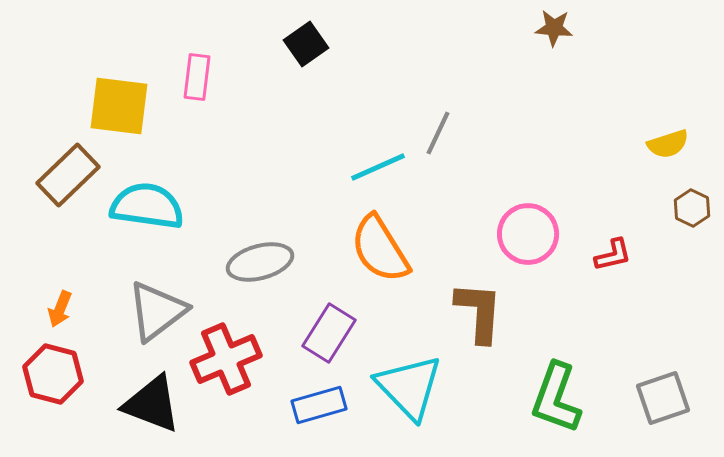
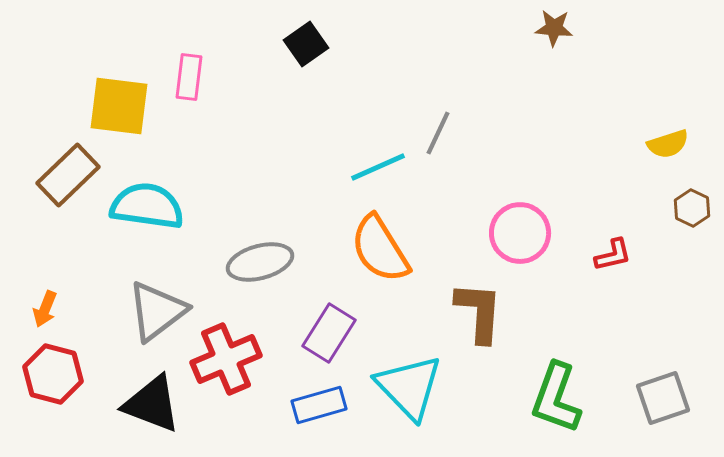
pink rectangle: moved 8 px left
pink circle: moved 8 px left, 1 px up
orange arrow: moved 15 px left
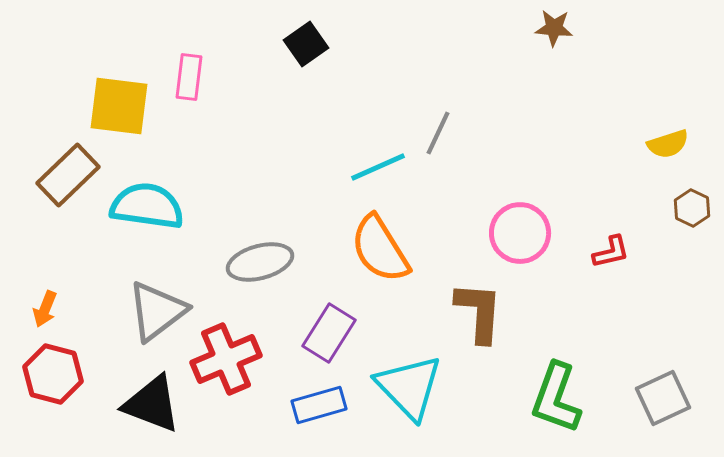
red L-shape: moved 2 px left, 3 px up
gray square: rotated 6 degrees counterclockwise
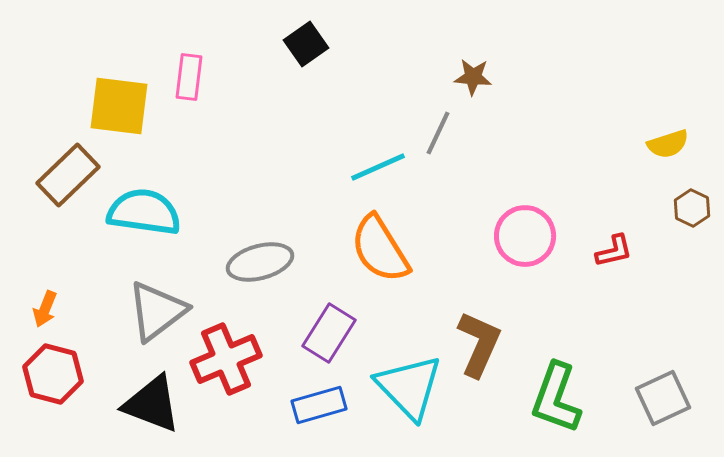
brown star: moved 81 px left, 49 px down
cyan semicircle: moved 3 px left, 6 px down
pink circle: moved 5 px right, 3 px down
red L-shape: moved 3 px right, 1 px up
brown L-shape: moved 32 px down; rotated 20 degrees clockwise
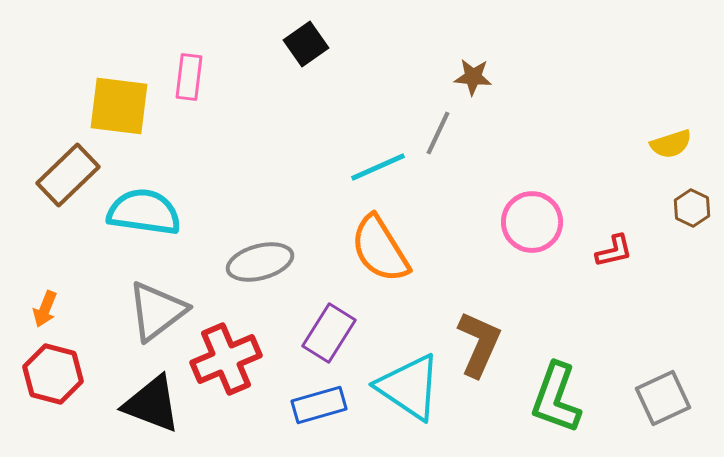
yellow semicircle: moved 3 px right
pink circle: moved 7 px right, 14 px up
cyan triangle: rotated 12 degrees counterclockwise
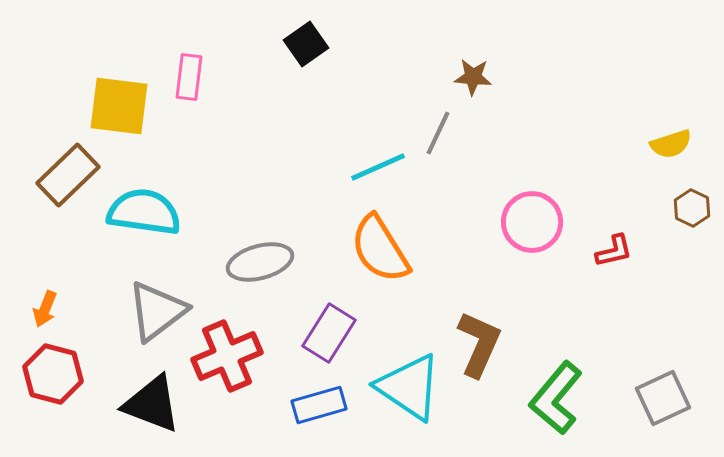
red cross: moved 1 px right, 3 px up
green L-shape: rotated 20 degrees clockwise
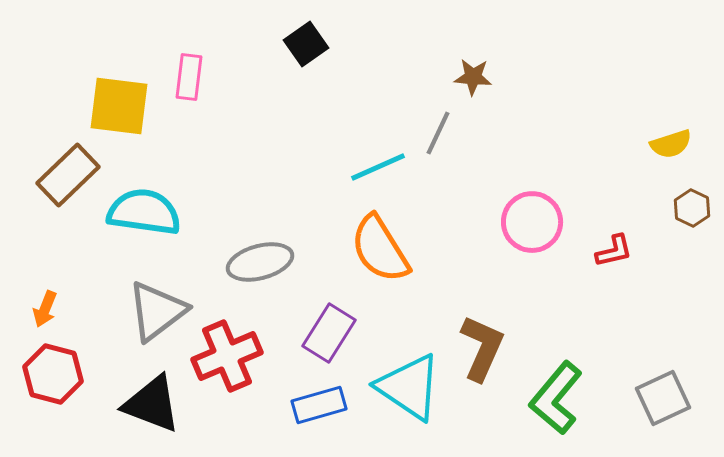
brown L-shape: moved 3 px right, 4 px down
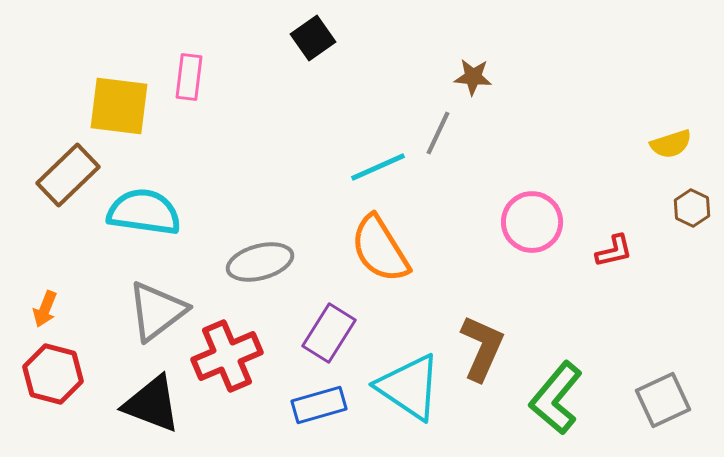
black square: moved 7 px right, 6 px up
gray square: moved 2 px down
